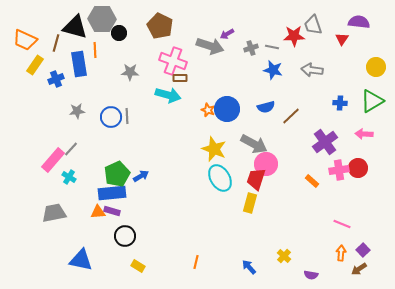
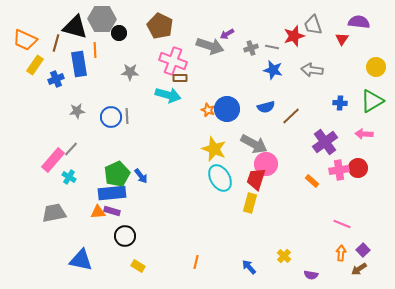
red star at (294, 36): rotated 15 degrees counterclockwise
blue arrow at (141, 176): rotated 84 degrees clockwise
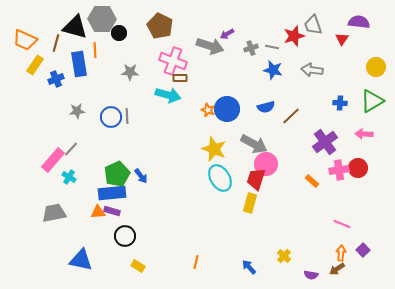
brown arrow at (359, 269): moved 22 px left
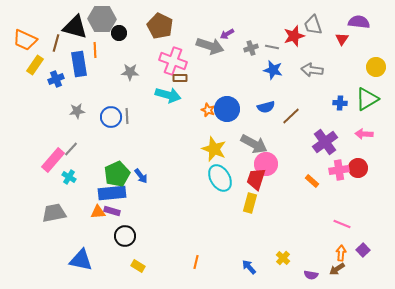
green triangle at (372, 101): moved 5 px left, 2 px up
yellow cross at (284, 256): moved 1 px left, 2 px down
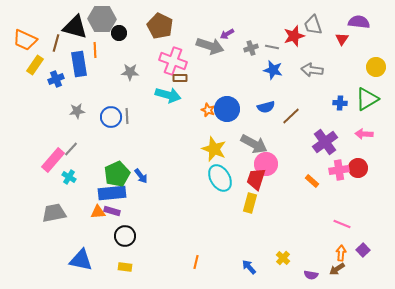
yellow rectangle at (138, 266): moved 13 px left, 1 px down; rotated 24 degrees counterclockwise
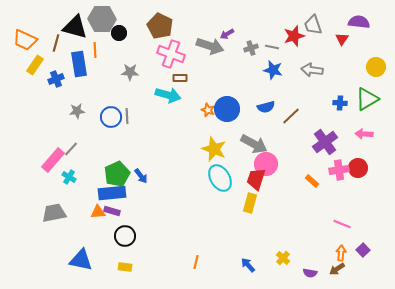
pink cross at (173, 61): moved 2 px left, 7 px up
blue arrow at (249, 267): moved 1 px left, 2 px up
purple semicircle at (311, 275): moved 1 px left, 2 px up
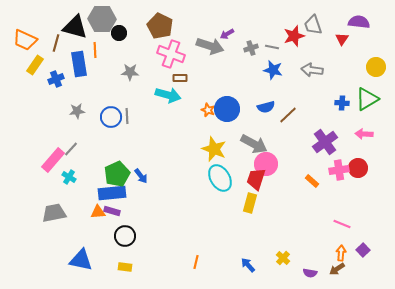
blue cross at (340, 103): moved 2 px right
brown line at (291, 116): moved 3 px left, 1 px up
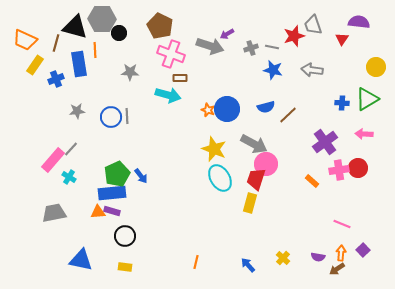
purple semicircle at (310, 273): moved 8 px right, 16 px up
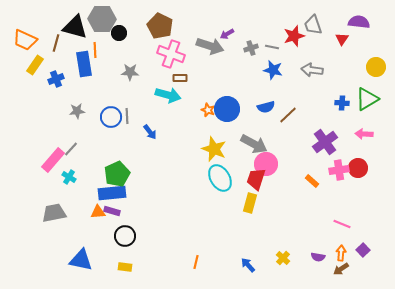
blue rectangle at (79, 64): moved 5 px right
blue arrow at (141, 176): moved 9 px right, 44 px up
brown arrow at (337, 269): moved 4 px right
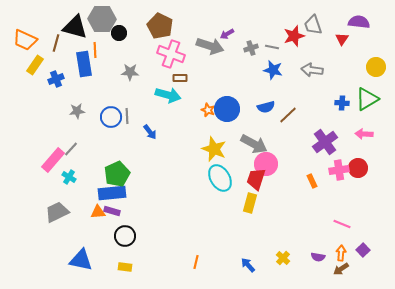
orange rectangle at (312, 181): rotated 24 degrees clockwise
gray trapezoid at (54, 213): moved 3 px right, 1 px up; rotated 15 degrees counterclockwise
